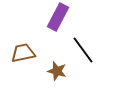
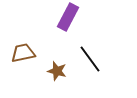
purple rectangle: moved 10 px right
black line: moved 7 px right, 9 px down
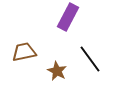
brown trapezoid: moved 1 px right, 1 px up
brown star: rotated 12 degrees clockwise
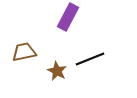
black line: rotated 76 degrees counterclockwise
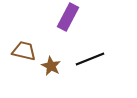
brown trapezoid: moved 1 px up; rotated 25 degrees clockwise
brown star: moved 6 px left, 5 px up
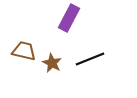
purple rectangle: moved 1 px right, 1 px down
brown star: moved 1 px right, 3 px up
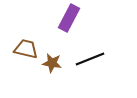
brown trapezoid: moved 2 px right, 2 px up
brown star: rotated 18 degrees counterclockwise
